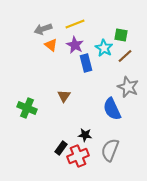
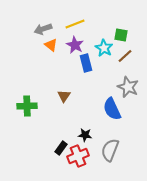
green cross: moved 2 px up; rotated 24 degrees counterclockwise
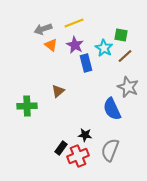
yellow line: moved 1 px left, 1 px up
brown triangle: moved 6 px left, 5 px up; rotated 16 degrees clockwise
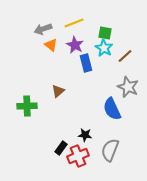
green square: moved 16 px left, 2 px up
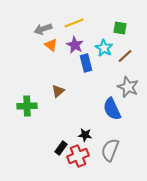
green square: moved 15 px right, 5 px up
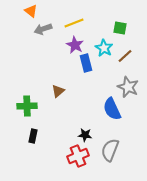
orange triangle: moved 20 px left, 34 px up
black rectangle: moved 28 px left, 12 px up; rotated 24 degrees counterclockwise
